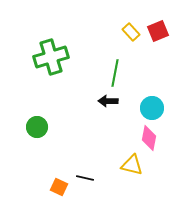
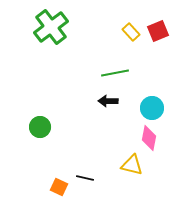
green cross: moved 30 px up; rotated 20 degrees counterclockwise
green line: rotated 68 degrees clockwise
green circle: moved 3 px right
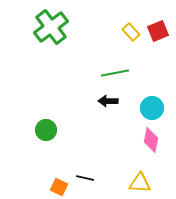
green circle: moved 6 px right, 3 px down
pink diamond: moved 2 px right, 2 px down
yellow triangle: moved 8 px right, 18 px down; rotated 10 degrees counterclockwise
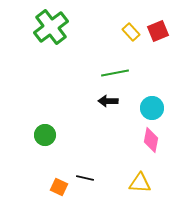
green circle: moved 1 px left, 5 px down
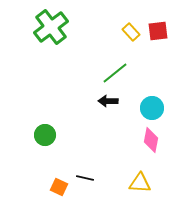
red square: rotated 15 degrees clockwise
green line: rotated 28 degrees counterclockwise
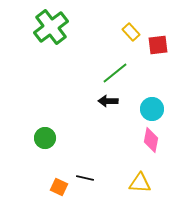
red square: moved 14 px down
cyan circle: moved 1 px down
green circle: moved 3 px down
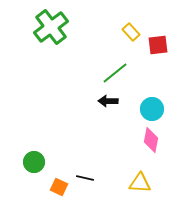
green circle: moved 11 px left, 24 px down
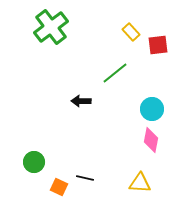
black arrow: moved 27 px left
